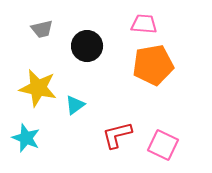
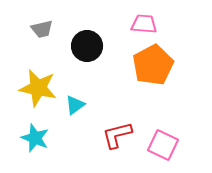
orange pentagon: rotated 18 degrees counterclockwise
cyan star: moved 9 px right
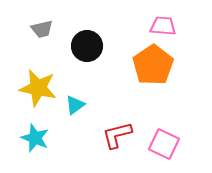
pink trapezoid: moved 19 px right, 2 px down
orange pentagon: rotated 6 degrees counterclockwise
pink square: moved 1 px right, 1 px up
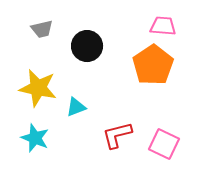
cyan triangle: moved 1 px right, 2 px down; rotated 15 degrees clockwise
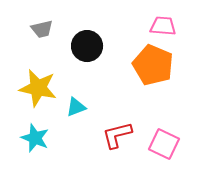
orange pentagon: rotated 15 degrees counterclockwise
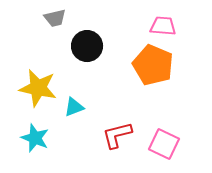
gray trapezoid: moved 13 px right, 11 px up
cyan triangle: moved 2 px left
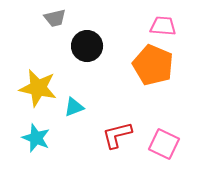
cyan star: moved 1 px right
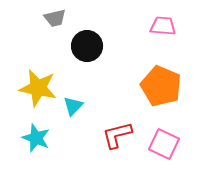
orange pentagon: moved 8 px right, 21 px down
cyan triangle: moved 1 px left, 1 px up; rotated 25 degrees counterclockwise
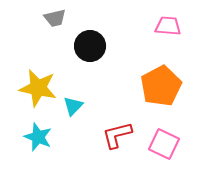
pink trapezoid: moved 5 px right
black circle: moved 3 px right
orange pentagon: rotated 21 degrees clockwise
cyan star: moved 2 px right, 1 px up
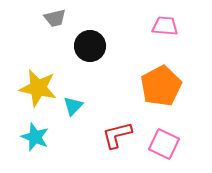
pink trapezoid: moved 3 px left
cyan star: moved 3 px left
